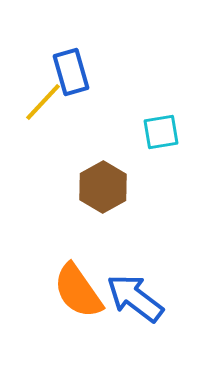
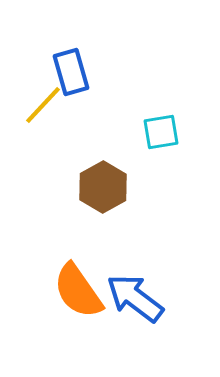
yellow line: moved 3 px down
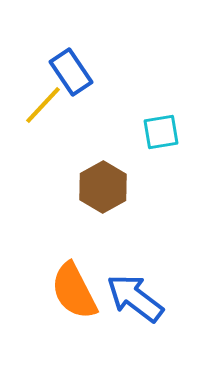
blue rectangle: rotated 18 degrees counterclockwise
orange semicircle: moved 4 px left; rotated 8 degrees clockwise
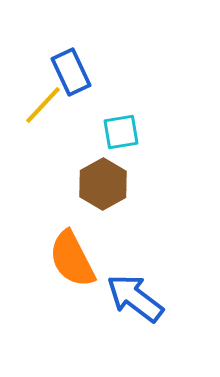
blue rectangle: rotated 9 degrees clockwise
cyan square: moved 40 px left
brown hexagon: moved 3 px up
orange semicircle: moved 2 px left, 32 px up
